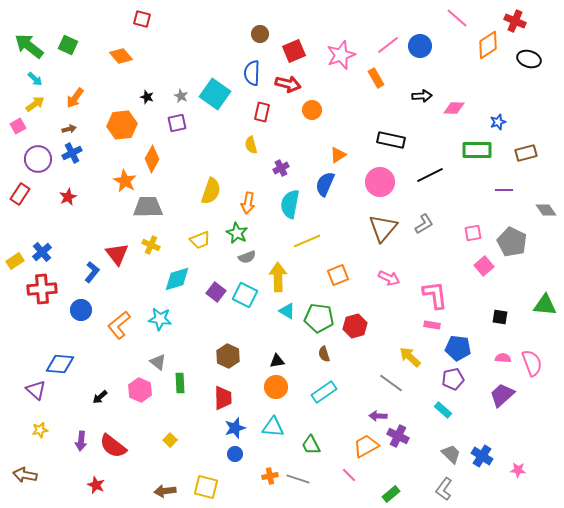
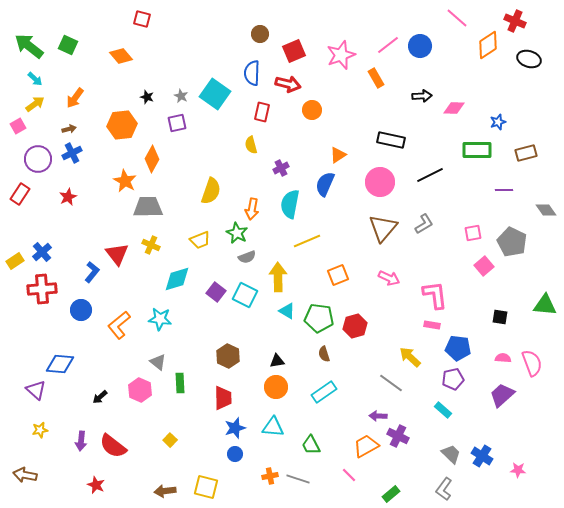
orange arrow at (248, 203): moved 4 px right, 6 px down
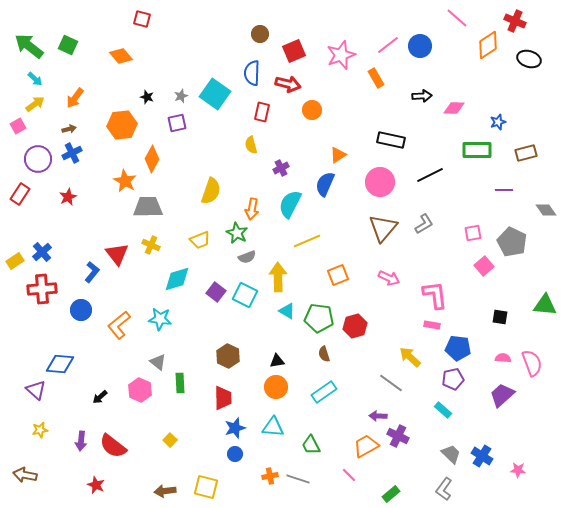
gray star at (181, 96): rotated 24 degrees clockwise
cyan semicircle at (290, 204): rotated 16 degrees clockwise
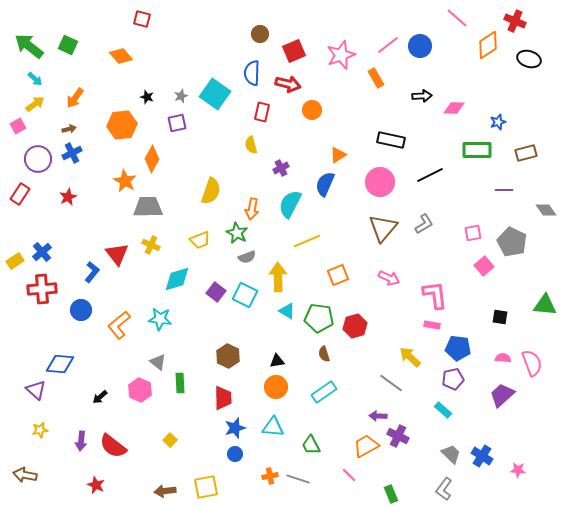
yellow square at (206, 487): rotated 25 degrees counterclockwise
green rectangle at (391, 494): rotated 72 degrees counterclockwise
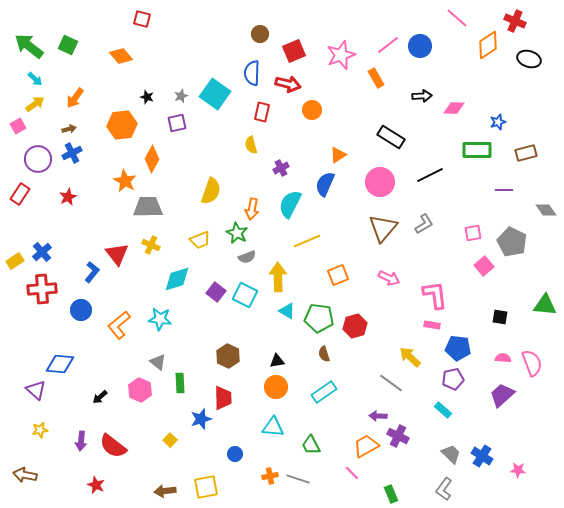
black rectangle at (391, 140): moved 3 px up; rotated 20 degrees clockwise
blue star at (235, 428): moved 34 px left, 9 px up
pink line at (349, 475): moved 3 px right, 2 px up
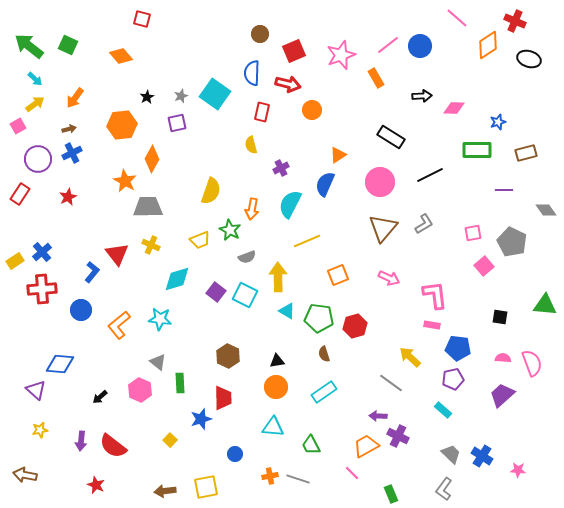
black star at (147, 97): rotated 24 degrees clockwise
green star at (237, 233): moved 7 px left, 3 px up
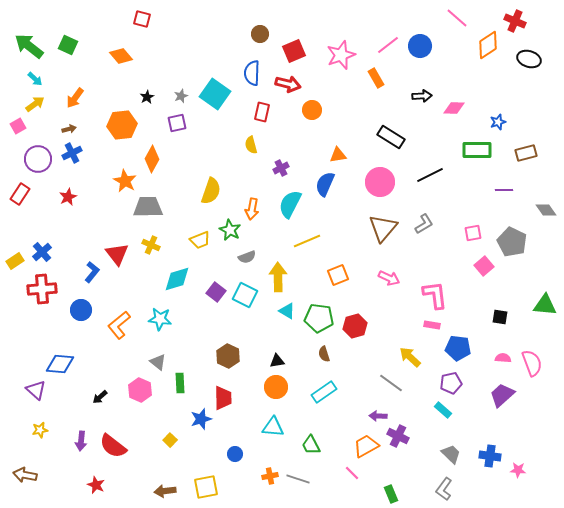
orange triangle at (338, 155): rotated 24 degrees clockwise
purple pentagon at (453, 379): moved 2 px left, 4 px down
blue cross at (482, 456): moved 8 px right; rotated 25 degrees counterclockwise
